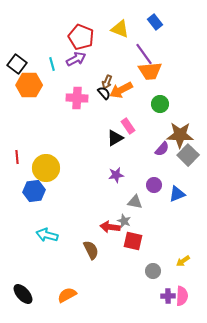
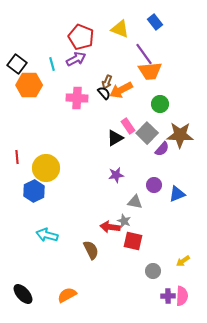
gray square: moved 41 px left, 22 px up
blue hexagon: rotated 20 degrees counterclockwise
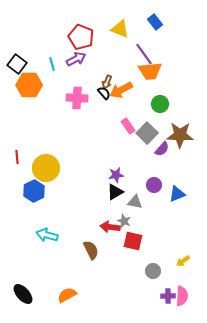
black triangle: moved 54 px down
